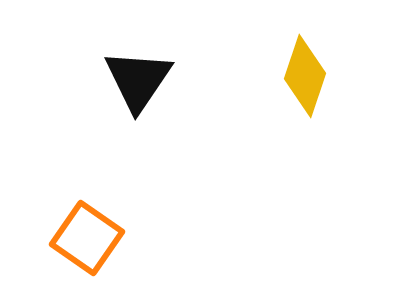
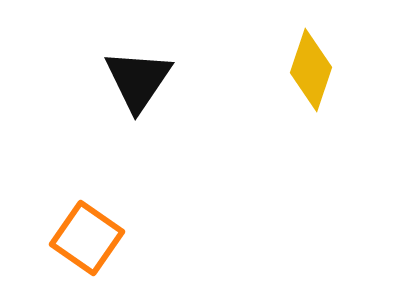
yellow diamond: moved 6 px right, 6 px up
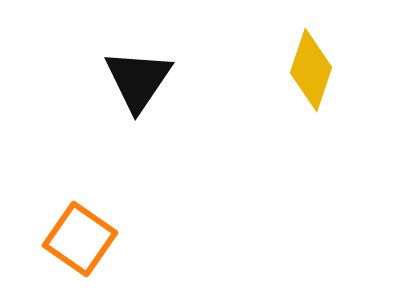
orange square: moved 7 px left, 1 px down
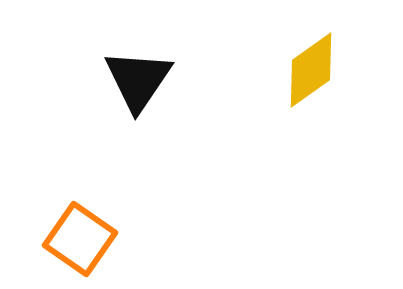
yellow diamond: rotated 36 degrees clockwise
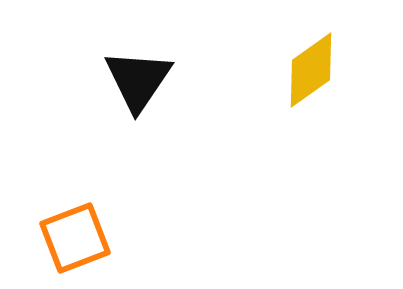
orange square: moved 5 px left, 1 px up; rotated 34 degrees clockwise
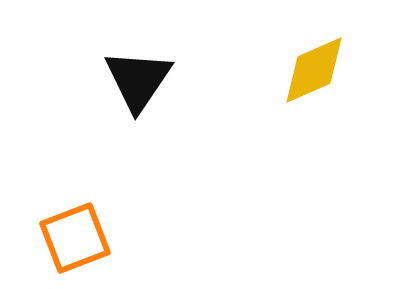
yellow diamond: moved 3 px right; rotated 12 degrees clockwise
